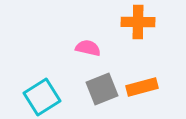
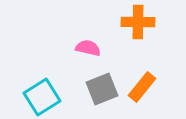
orange rectangle: rotated 36 degrees counterclockwise
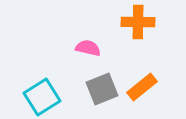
orange rectangle: rotated 12 degrees clockwise
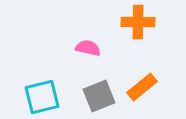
gray square: moved 3 px left, 7 px down
cyan square: rotated 18 degrees clockwise
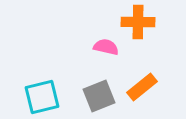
pink semicircle: moved 18 px right, 1 px up
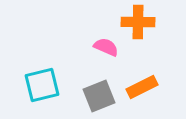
pink semicircle: rotated 10 degrees clockwise
orange rectangle: rotated 12 degrees clockwise
cyan square: moved 12 px up
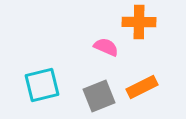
orange cross: moved 1 px right
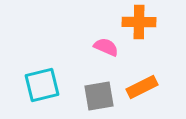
gray square: rotated 12 degrees clockwise
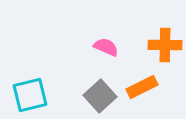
orange cross: moved 26 px right, 23 px down
cyan square: moved 12 px left, 10 px down
gray square: moved 1 px right; rotated 32 degrees counterclockwise
